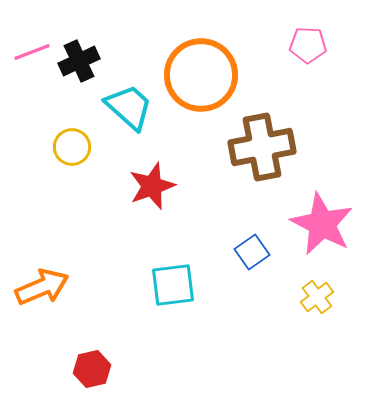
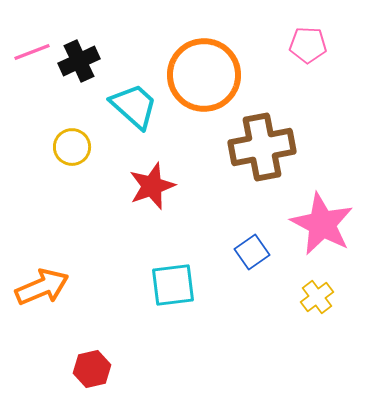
orange circle: moved 3 px right
cyan trapezoid: moved 5 px right, 1 px up
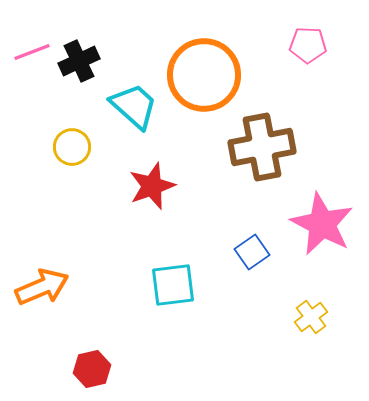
yellow cross: moved 6 px left, 20 px down
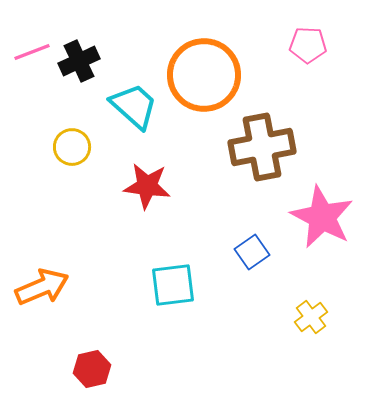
red star: moved 5 px left; rotated 27 degrees clockwise
pink star: moved 7 px up
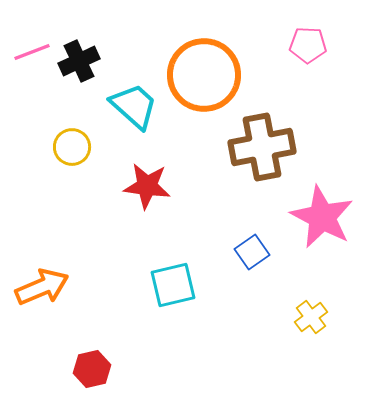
cyan square: rotated 6 degrees counterclockwise
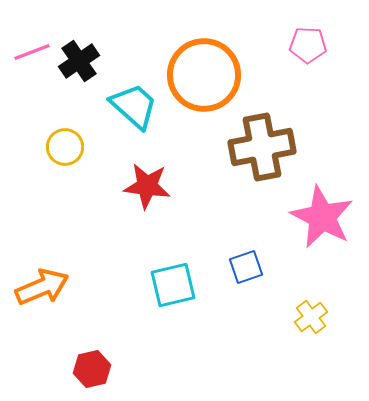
black cross: rotated 9 degrees counterclockwise
yellow circle: moved 7 px left
blue square: moved 6 px left, 15 px down; rotated 16 degrees clockwise
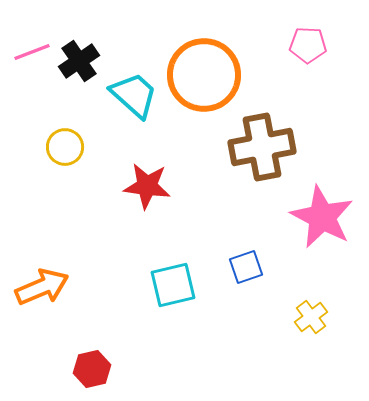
cyan trapezoid: moved 11 px up
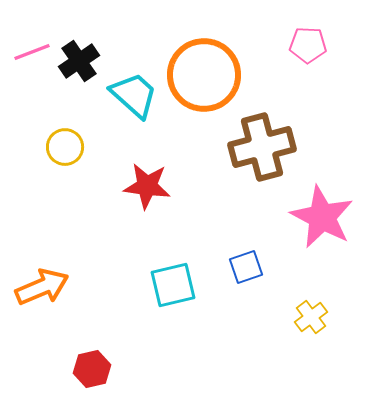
brown cross: rotated 4 degrees counterclockwise
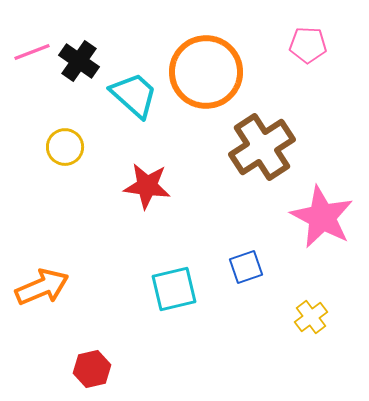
black cross: rotated 21 degrees counterclockwise
orange circle: moved 2 px right, 3 px up
brown cross: rotated 18 degrees counterclockwise
cyan square: moved 1 px right, 4 px down
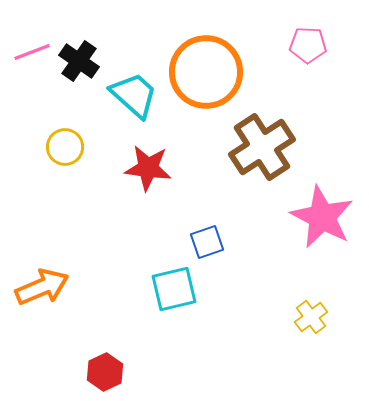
red star: moved 1 px right, 18 px up
blue square: moved 39 px left, 25 px up
red hexagon: moved 13 px right, 3 px down; rotated 12 degrees counterclockwise
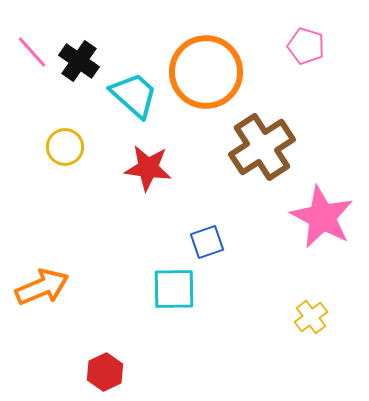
pink pentagon: moved 2 px left, 1 px down; rotated 15 degrees clockwise
pink line: rotated 69 degrees clockwise
cyan square: rotated 12 degrees clockwise
